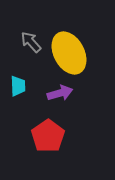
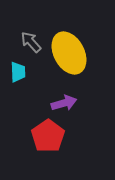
cyan trapezoid: moved 14 px up
purple arrow: moved 4 px right, 10 px down
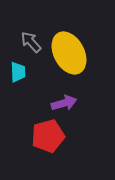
red pentagon: rotated 20 degrees clockwise
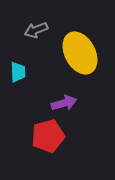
gray arrow: moved 5 px right, 12 px up; rotated 70 degrees counterclockwise
yellow ellipse: moved 11 px right
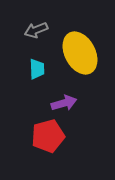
cyan trapezoid: moved 19 px right, 3 px up
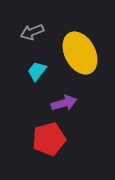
gray arrow: moved 4 px left, 2 px down
cyan trapezoid: moved 2 px down; rotated 140 degrees counterclockwise
red pentagon: moved 1 px right, 3 px down
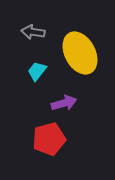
gray arrow: moved 1 px right; rotated 30 degrees clockwise
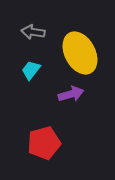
cyan trapezoid: moved 6 px left, 1 px up
purple arrow: moved 7 px right, 9 px up
red pentagon: moved 5 px left, 4 px down
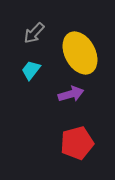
gray arrow: moved 1 px right, 1 px down; rotated 55 degrees counterclockwise
red pentagon: moved 33 px right
